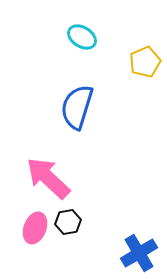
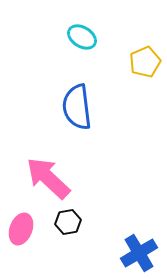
blue semicircle: rotated 24 degrees counterclockwise
pink ellipse: moved 14 px left, 1 px down
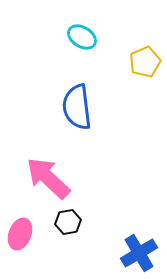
pink ellipse: moved 1 px left, 5 px down
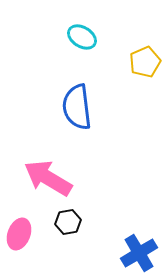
pink arrow: rotated 12 degrees counterclockwise
pink ellipse: moved 1 px left
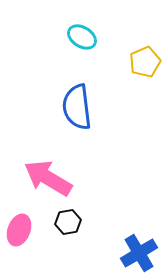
pink ellipse: moved 4 px up
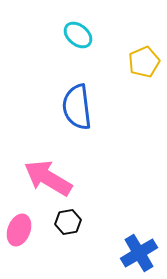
cyan ellipse: moved 4 px left, 2 px up; rotated 8 degrees clockwise
yellow pentagon: moved 1 px left
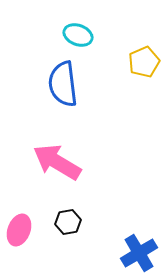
cyan ellipse: rotated 20 degrees counterclockwise
blue semicircle: moved 14 px left, 23 px up
pink arrow: moved 9 px right, 16 px up
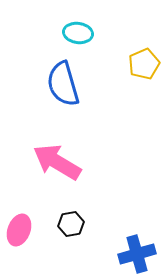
cyan ellipse: moved 2 px up; rotated 12 degrees counterclockwise
yellow pentagon: moved 2 px down
blue semicircle: rotated 9 degrees counterclockwise
black hexagon: moved 3 px right, 2 px down
blue cross: moved 2 px left, 1 px down; rotated 15 degrees clockwise
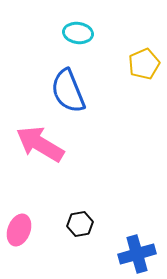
blue semicircle: moved 5 px right, 7 px down; rotated 6 degrees counterclockwise
pink arrow: moved 17 px left, 18 px up
black hexagon: moved 9 px right
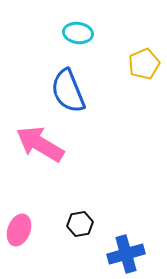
blue cross: moved 11 px left
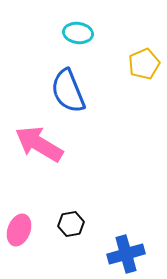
pink arrow: moved 1 px left
black hexagon: moved 9 px left
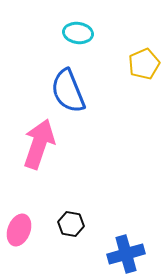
pink arrow: rotated 78 degrees clockwise
black hexagon: rotated 20 degrees clockwise
